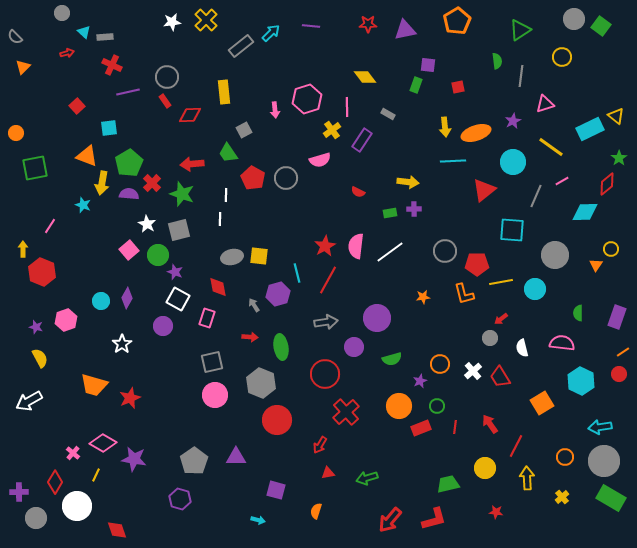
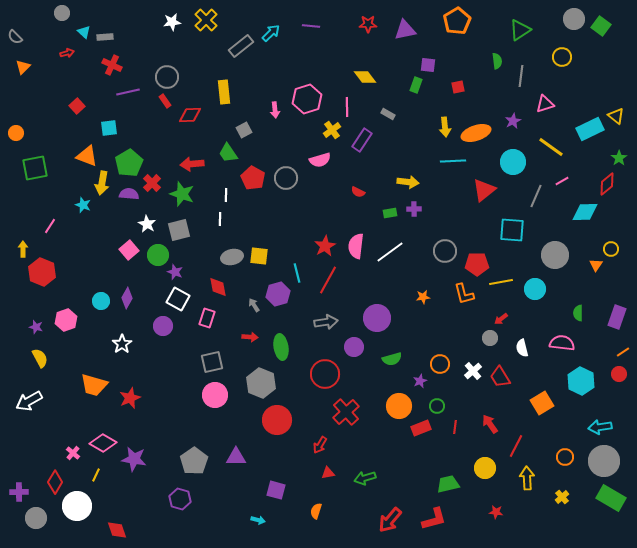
green arrow at (367, 478): moved 2 px left
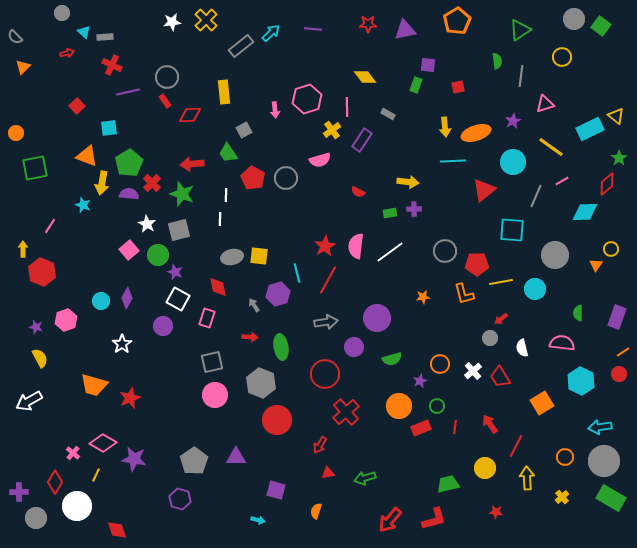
purple line at (311, 26): moved 2 px right, 3 px down
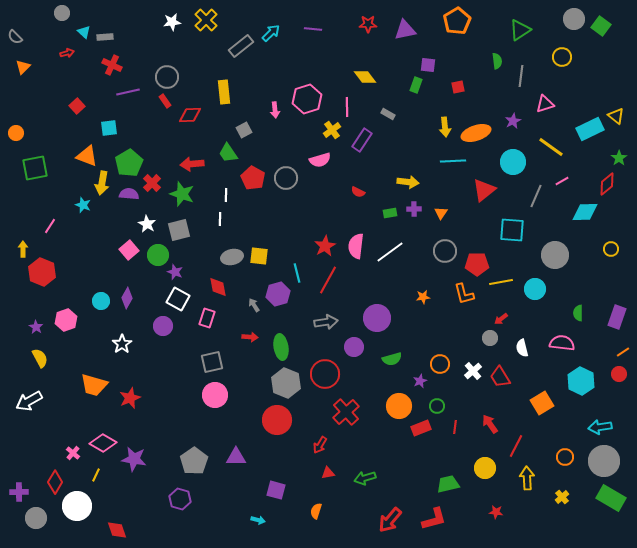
orange triangle at (596, 265): moved 155 px left, 52 px up
purple star at (36, 327): rotated 16 degrees clockwise
gray hexagon at (261, 383): moved 25 px right
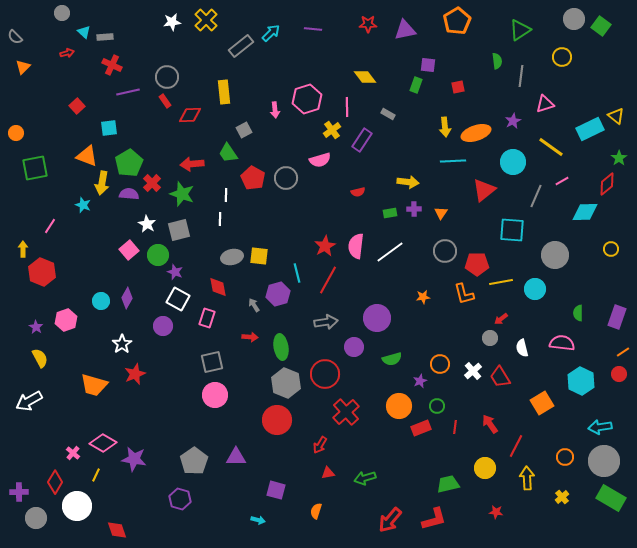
red semicircle at (358, 192): rotated 40 degrees counterclockwise
red star at (130, 398): moved 5 px right, 24 px up
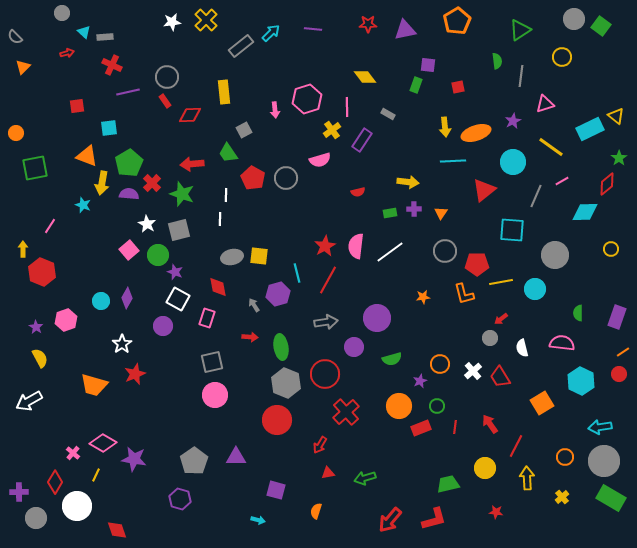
red square at (77, 106): rotated 35 degrees clockwise
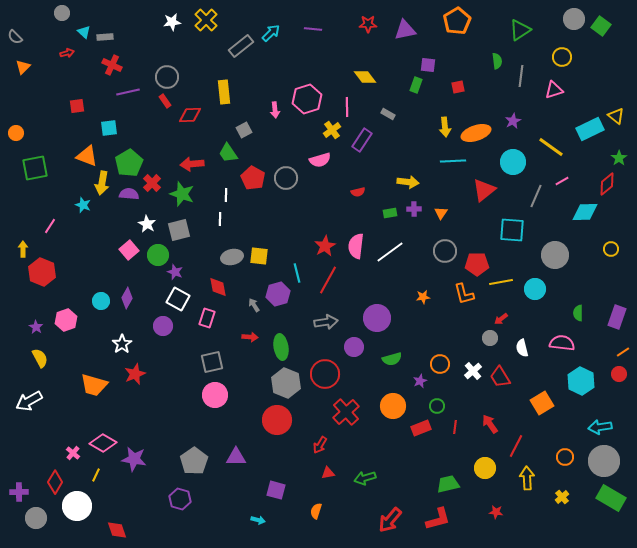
pink triangle at (545, 104): moved 9 px right, 14 px up
orange circle at (399, 406): moved 6 px left
red L-shape at (434, 519): moved 4 px right
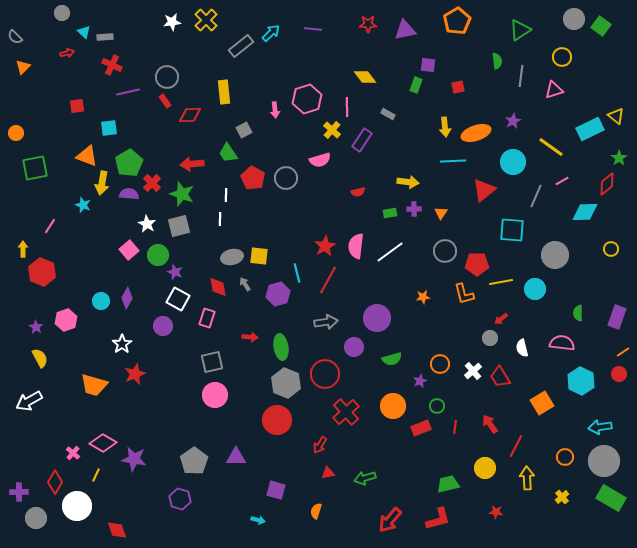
yellow cross at (332, 130): rotated 12 degrees counterclockwise
gray square at (179, 230): moved 4 px up
gray arrow at (254, 305): moved 9 px left, 21 px up
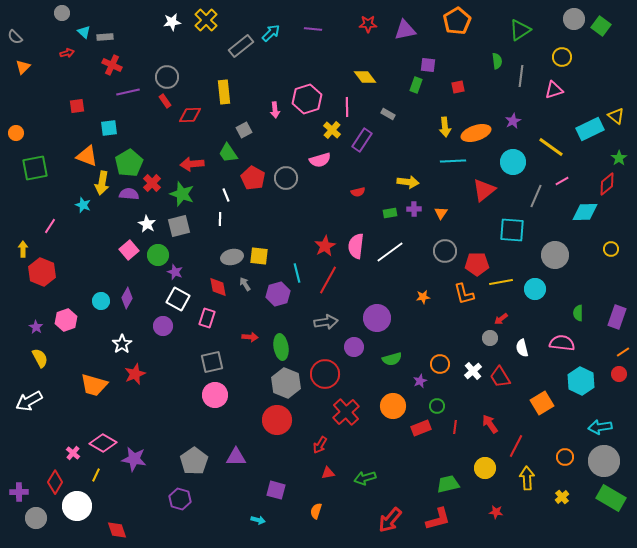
white line at (226, 195): rotated 24 degrees counterclockwise
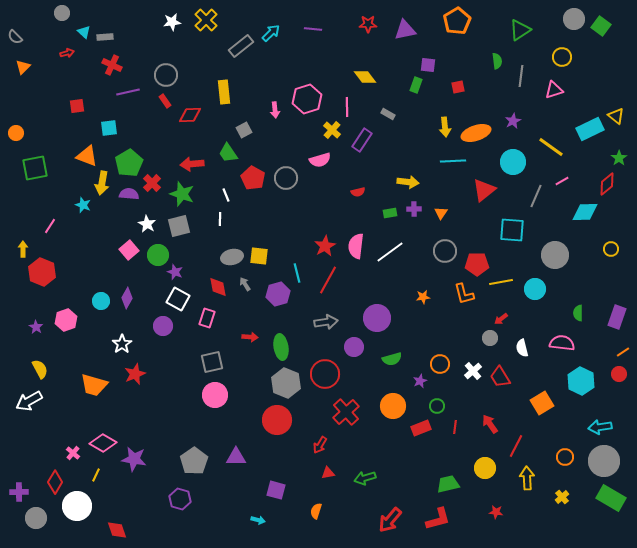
gray circle at (167, 77): moved 1 px left, 2 px up
yellow semicircle at (40, 358): moved 11 px down
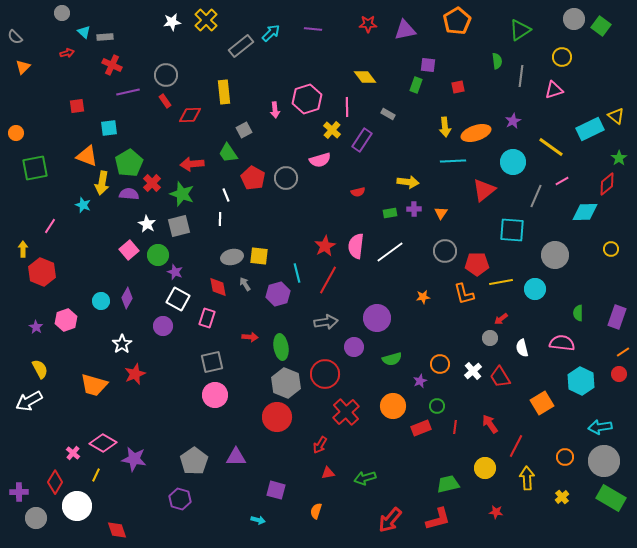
red circle at (277, 420): moved 3 px up
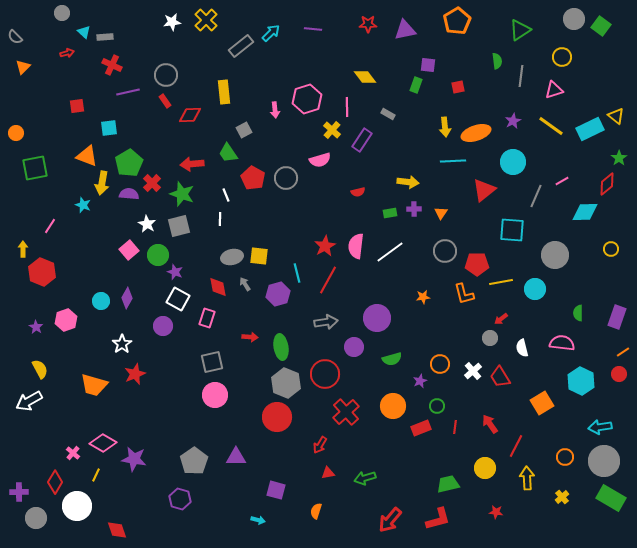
yellow line at (551, 147): moved 21 px up
